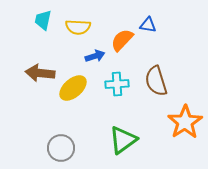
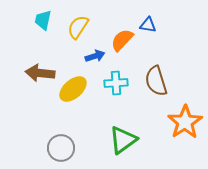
yellow semicircle: rotated 120 degrees clockwise
cyan cross: moved 1 px left, 1 px up
yellow ellipse: moved 1 px down
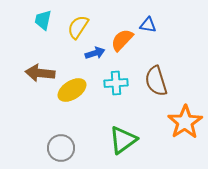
blue arrow: moved 3 px up
yellow ellipse: moved 1 px left, 1 px down; rotated 8 degrees clockwise
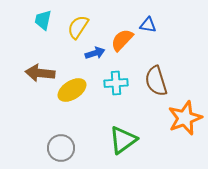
orange star: moved 4 px up; rotated 12 degrees clockwise
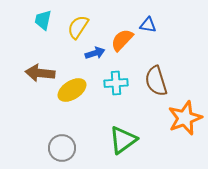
gray circle: moved 1 px right
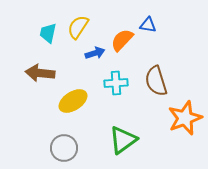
cyan trapezoid: moved 5 px right, 13 px down
yellow ellipse: moved 1 px right, 11 px down
gray circle: moved 2 px right
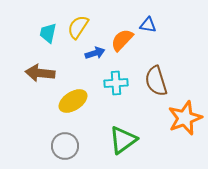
gray circle: moved 1 px right, 2 px up
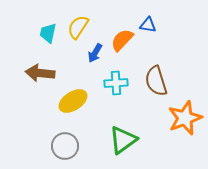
blue arrow: rotated 138 degrees clockwise
